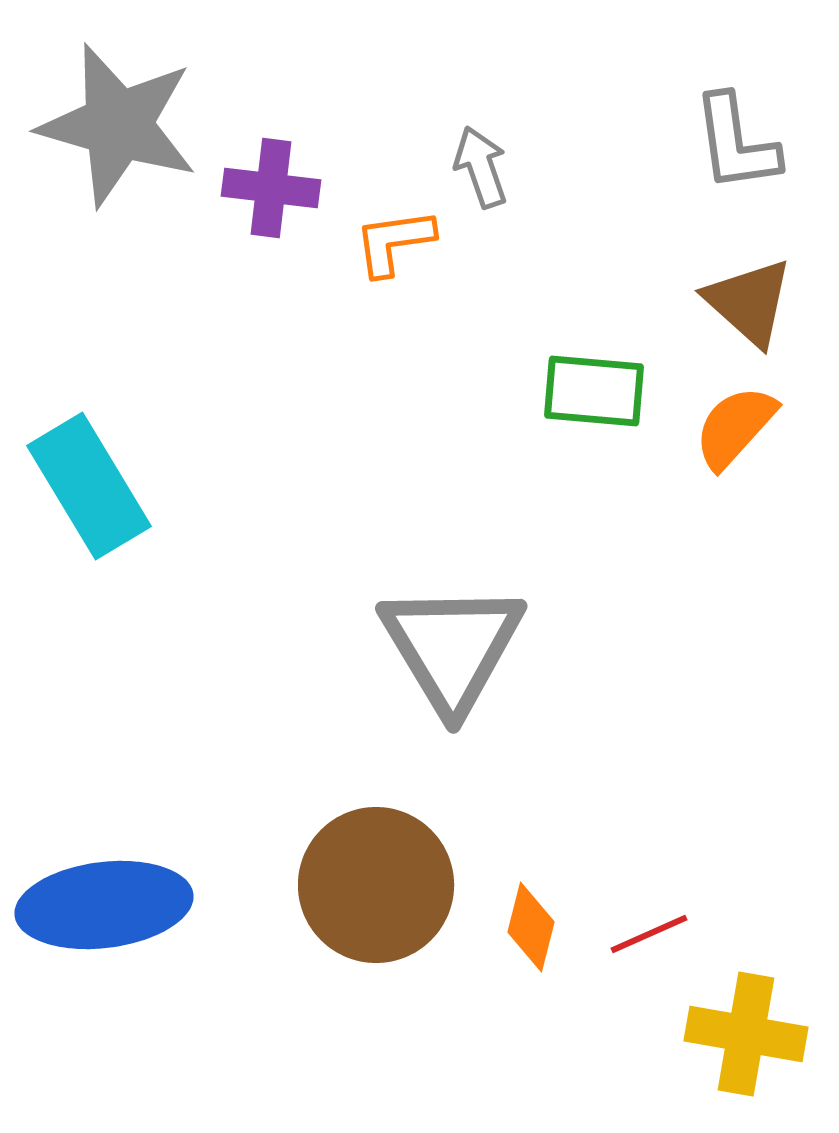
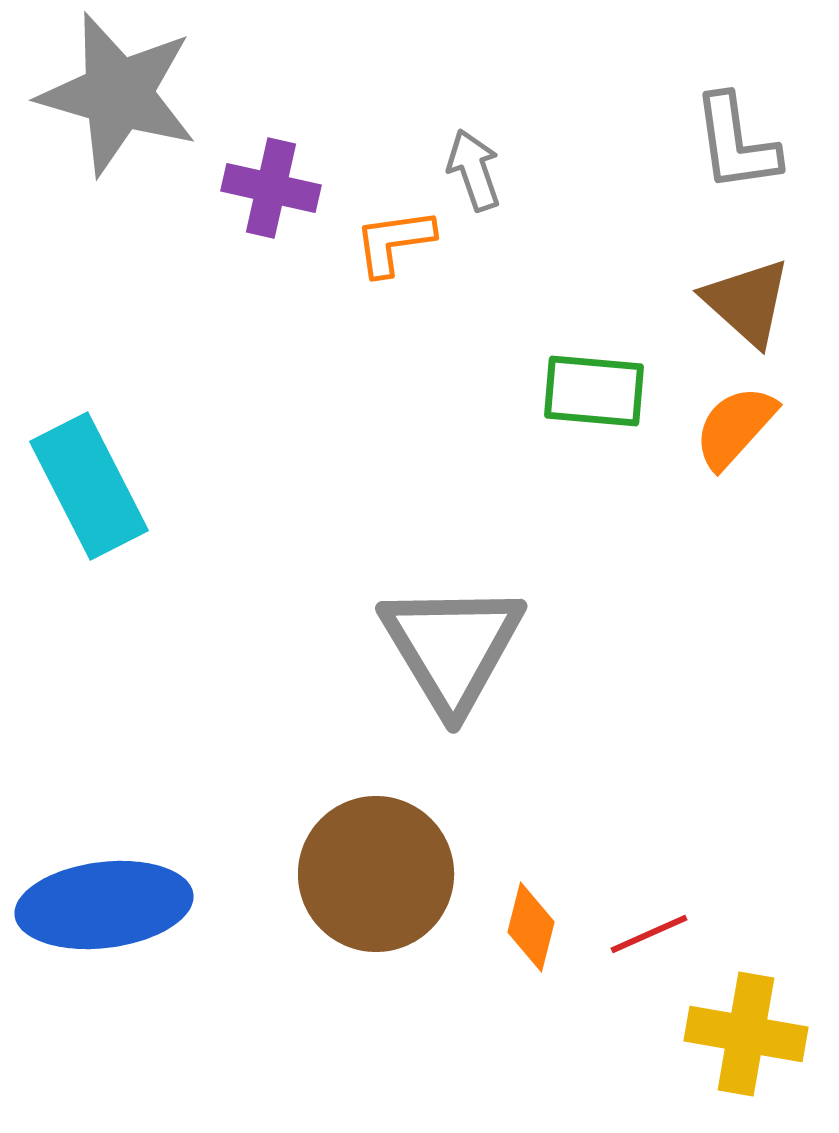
gray star: moved 31 px up
gray arrow: moved 7 px left, 3 px down
purple cross: rotated 6 degrees clockwise
brown triangle: moved 2 px left
cyan rectangle: rotated 4 degrees clockwise
brown circle: moved 11 px up
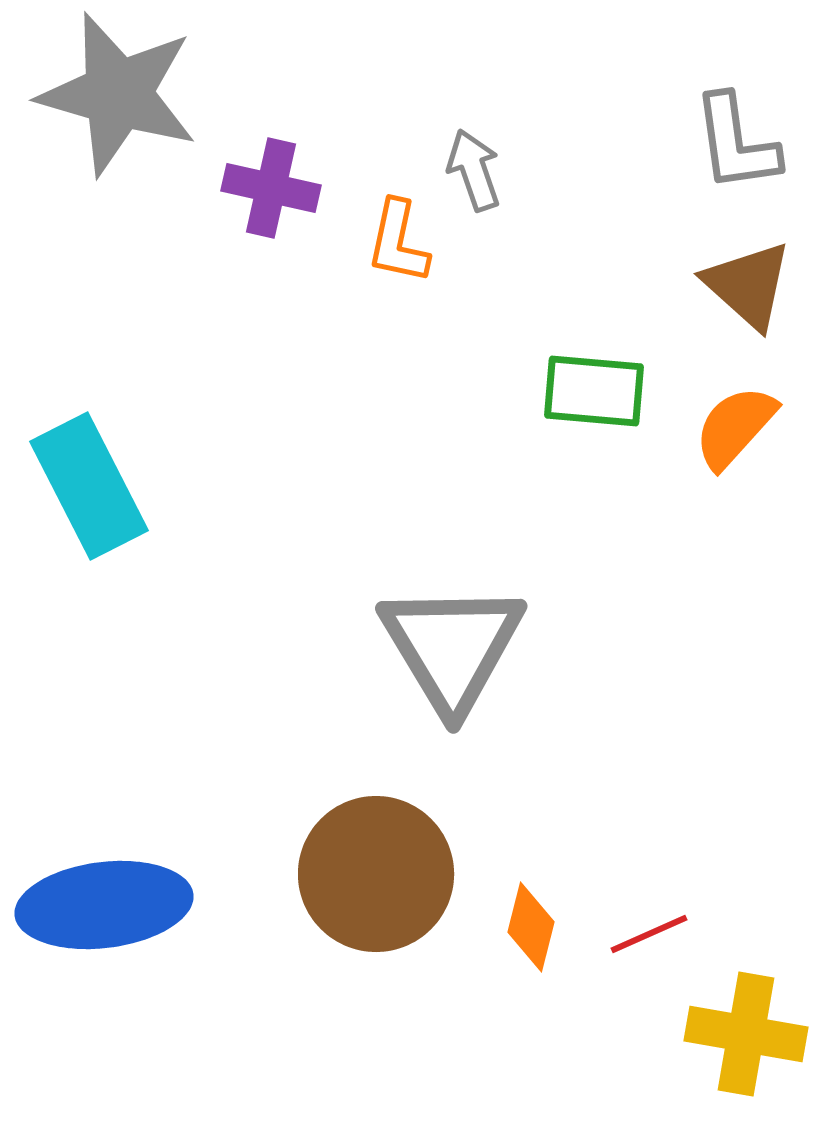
orange L-shape: moved 4 px right; rotated 70 degrees counterclockwise
brown triangle: moved 1 px right, 17 px up
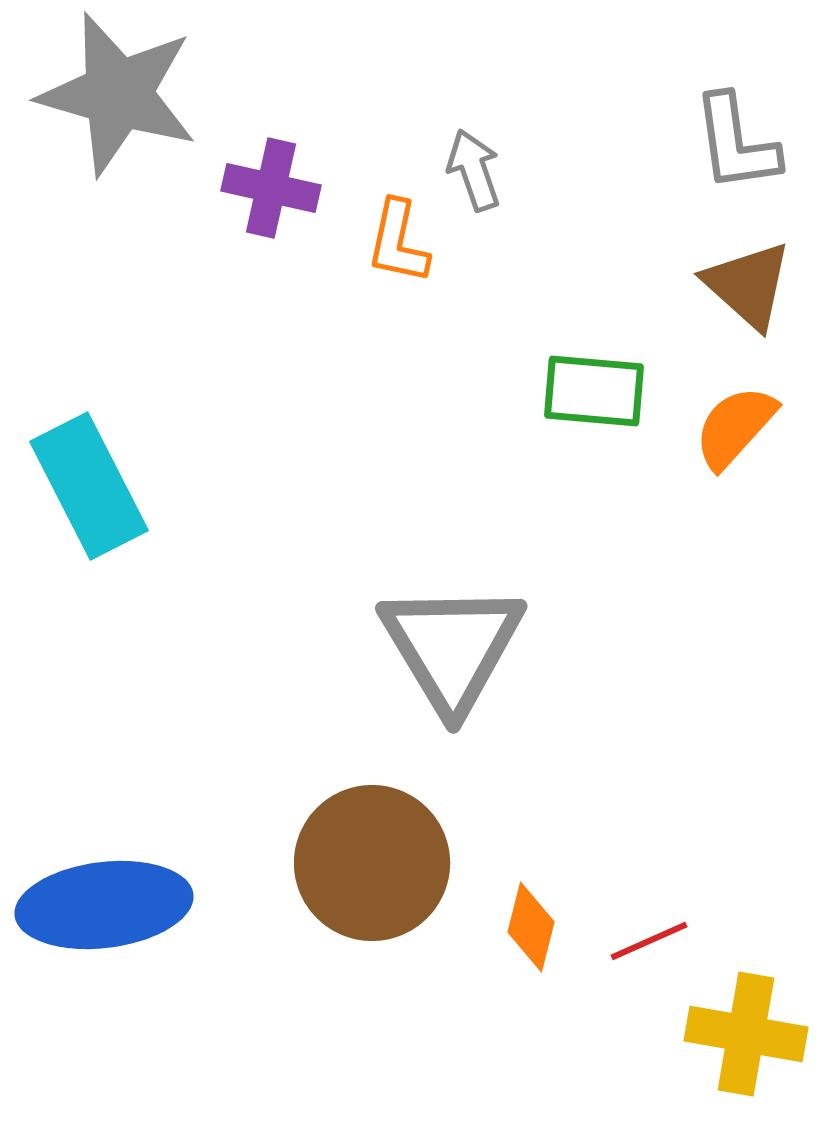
brown circle: moved 4 px left, 11 px up
red line: moved 7 px down
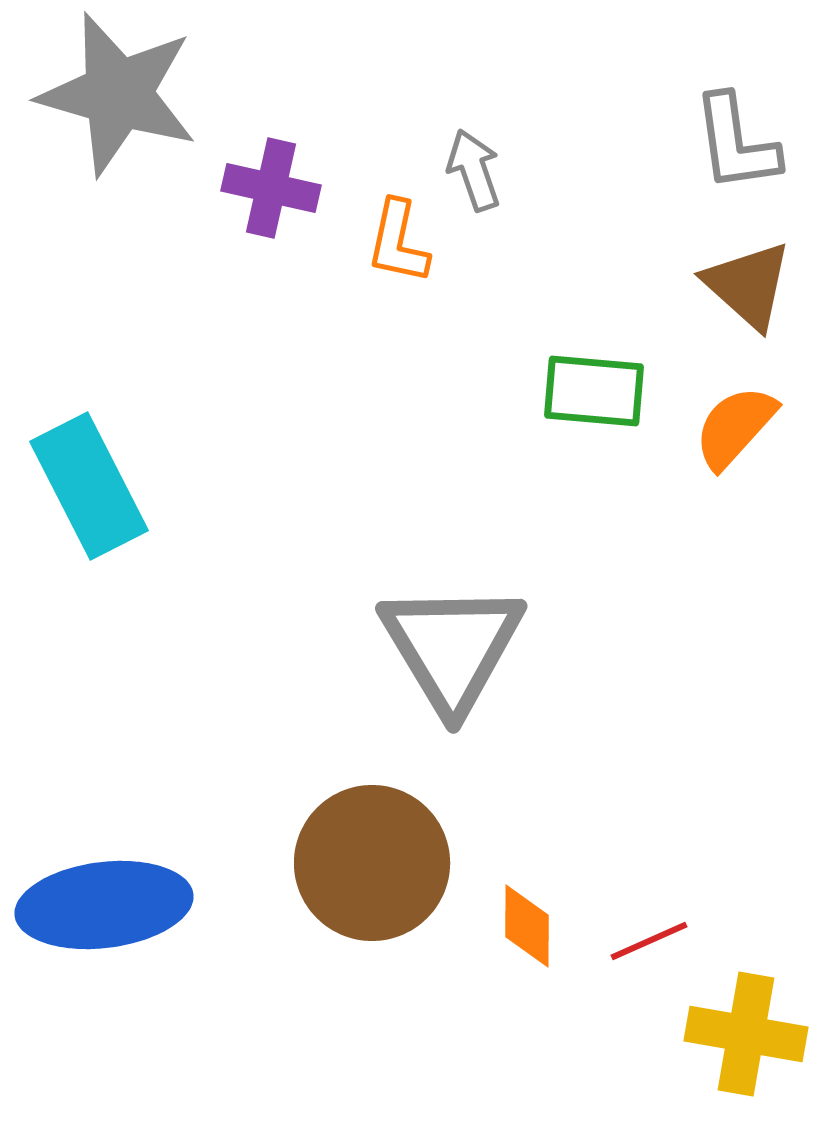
orange diamond: moved 4 px left, 1 px up; rotated 14 degrees counterclockwise
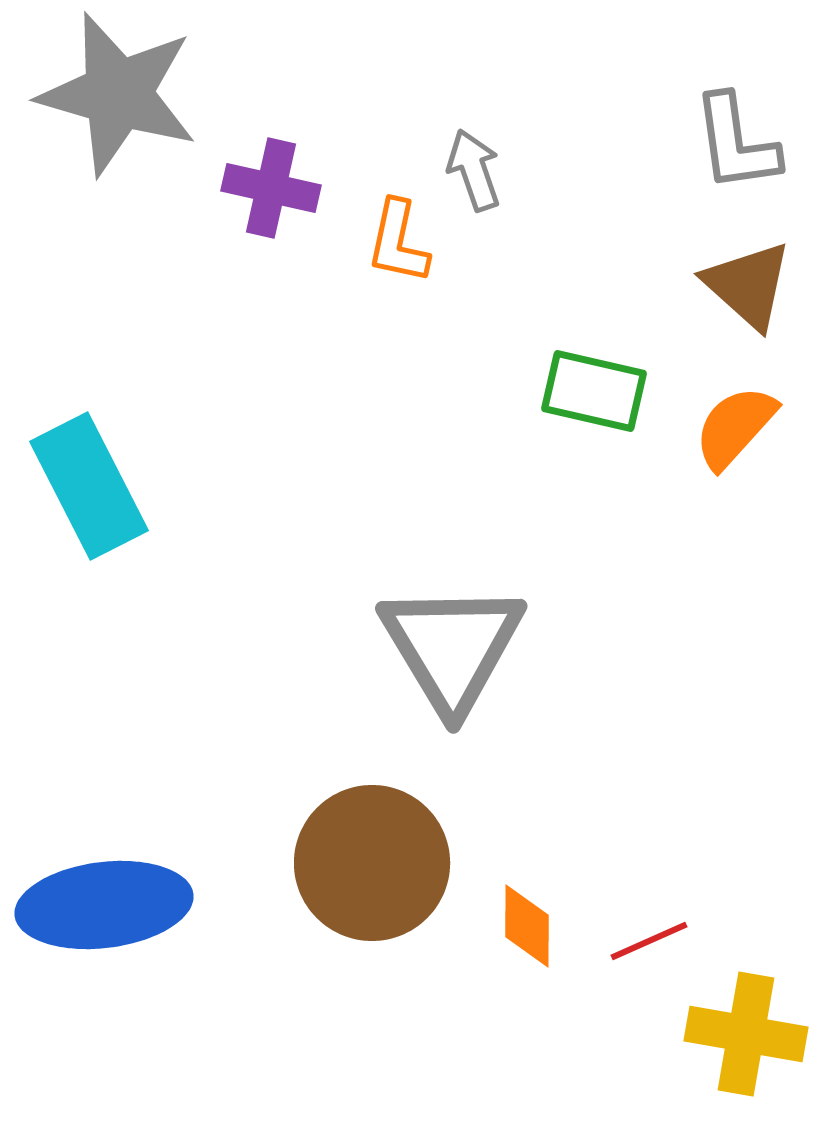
green rectangle: rotated 8 degrees clockwise
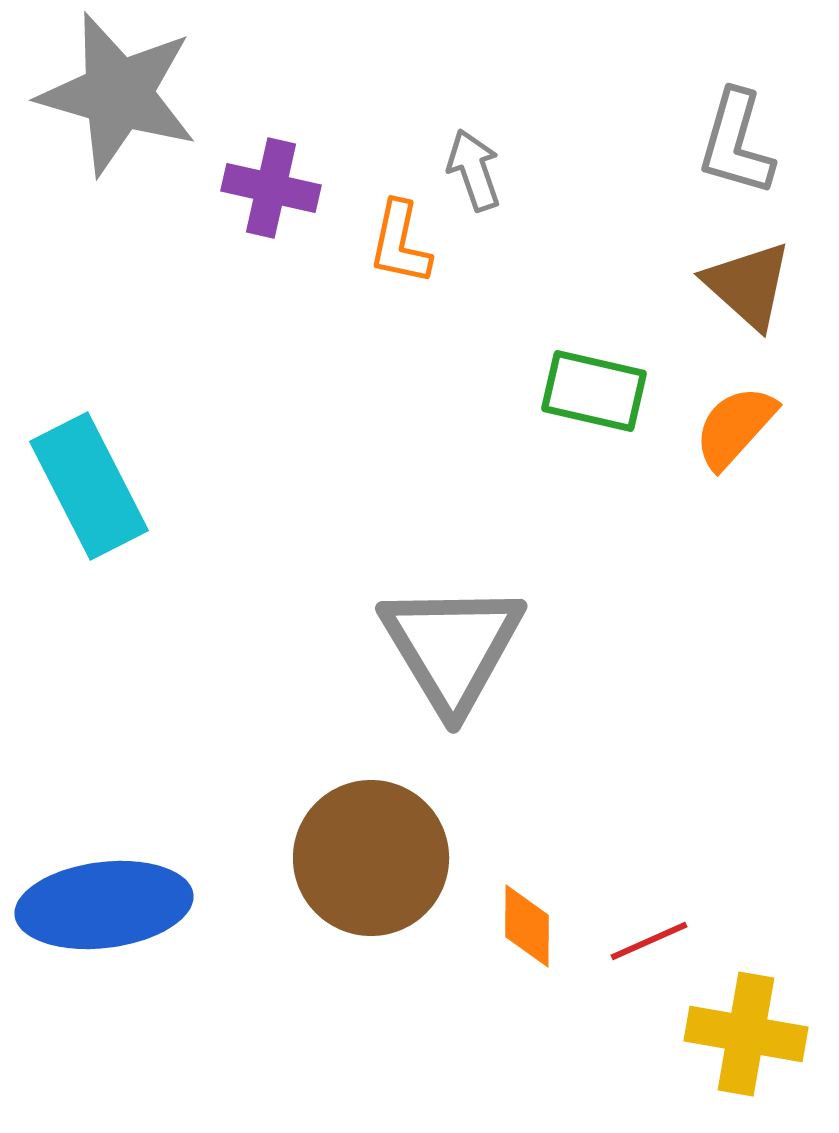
gray L-shape: rotated 24 degrees clockwise
orange L-shape: moved 2 px right, 1 px down
brown circle: moved 1 px left, 5 px up
